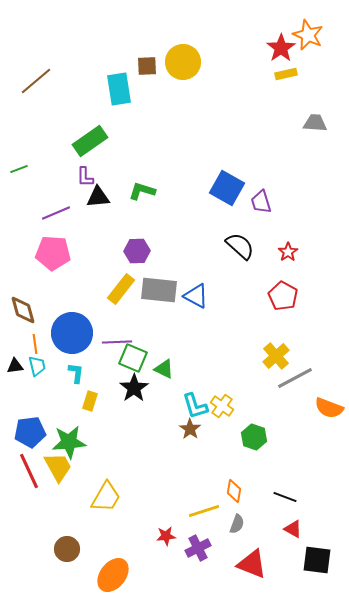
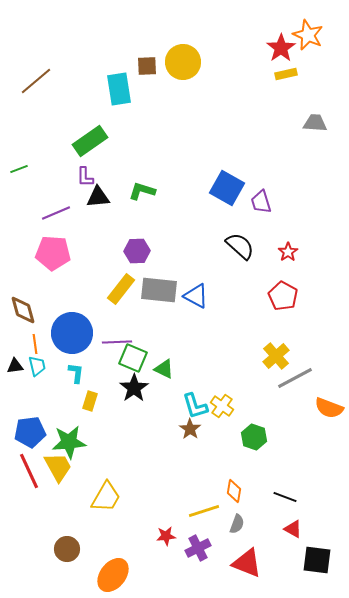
red triangle at (252, 564): moved 5 px left, 1 px up
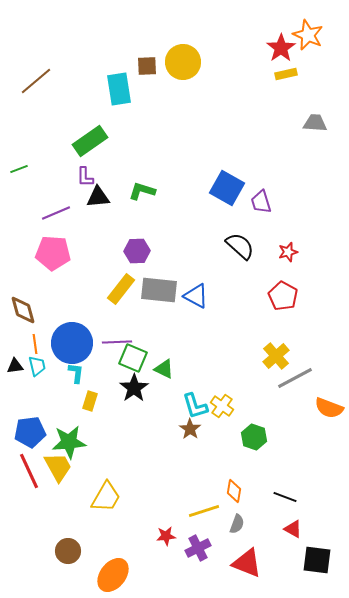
red star at (288, 252): rotated 18 degrees clockwise
blue circle at (72, 333): moved 10 px down
brown circle at (67, 549): moved 1 px right, 2 px down
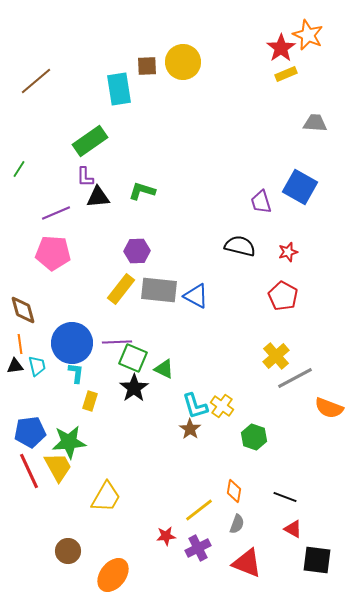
yellow rectangle at (286, 74): rotated 10 degrees counterclockwise
green line at (19, 169): rotated 36 degrees counterclockwise
blue square at (227, 188): moved 73 px right, 1 px up
black semicircle at (240, 246): rotated 28 degrees counterclockwise
orange line at (35, 344): moved 15 px left
yellow line at (204, 511): moved 5 px left, 1 px up; rotated 20 degrees counterclockwise
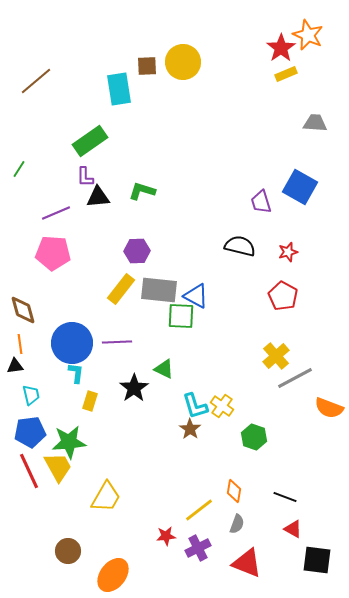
green square at (133, 358): moved 48 px right, 42 px up; rotated 20 degrees counterclockwise
cyan trapezoid at (37, 366): moved 6 px left, 29 px down
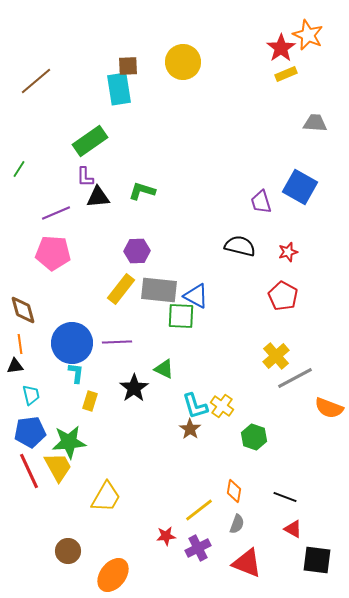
brown square at (147, 66): moved 19 px left
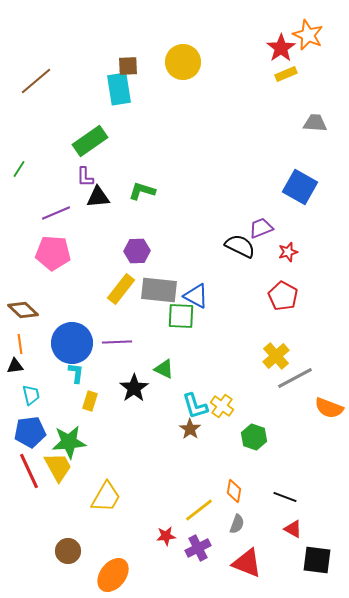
purple trapezoid at (261, 202): moved 26 px down; rotated 85 degrees clockwise
black semicircle at (240, 246): rotated 12 degrees clockwise
brown diamond at (23, 310): rotated 32 degrees counterclockwise
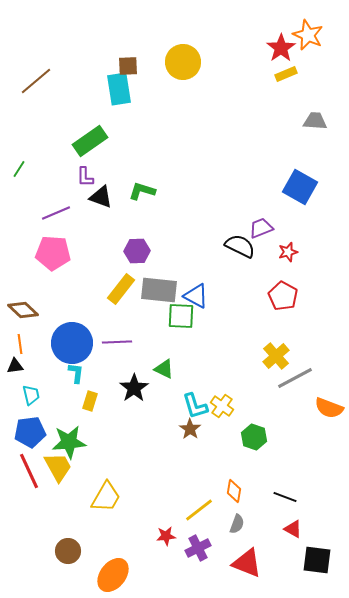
gray trapezoid at (315, 123): moved 2 px up
black triangle at (98, 197): moved 3 px right; rotated 25 degrees clockwise
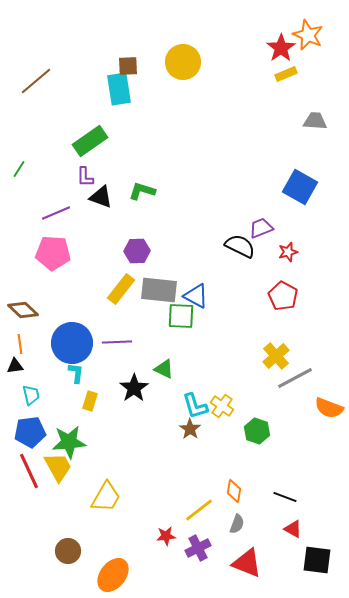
green hexagon at (254, 437): moved 3 px right, 6 px up
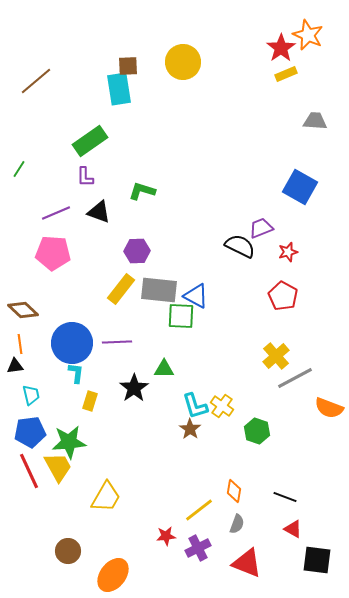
black triangle at (101, 197): moved 2 px left, 15 px down
green triangle at (164, 369): rotated 25 degrees counterclockwise
